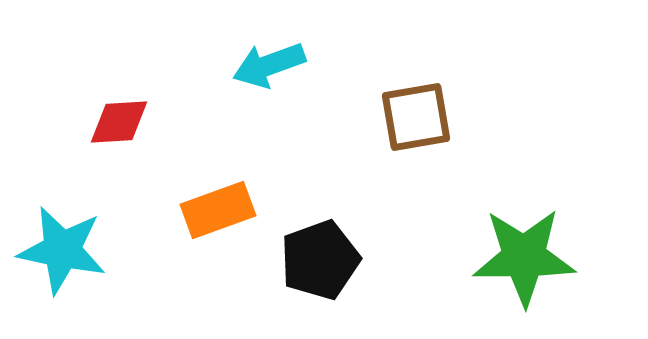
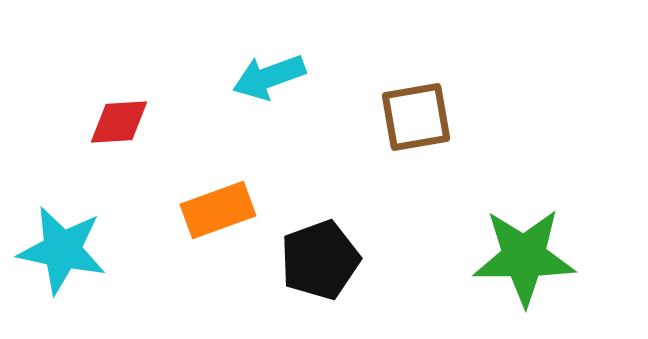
cyan arrow: moved 12 px down
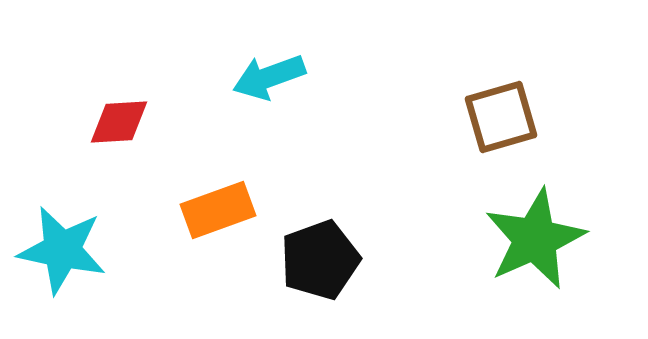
brown square: moved 85 px right; rotated 6 degrees counterclockwise
green star: moved 11 px right, 18 px up; rotated 24 degrees counterclockwise
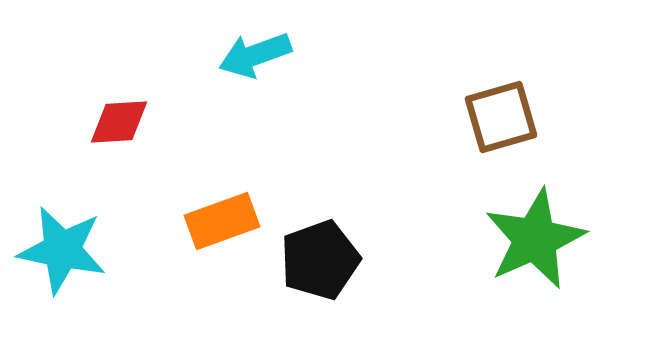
cyan arrow: moved 14 px left, 22 px up
orange rectangle: moved 4 px right, 11 px down
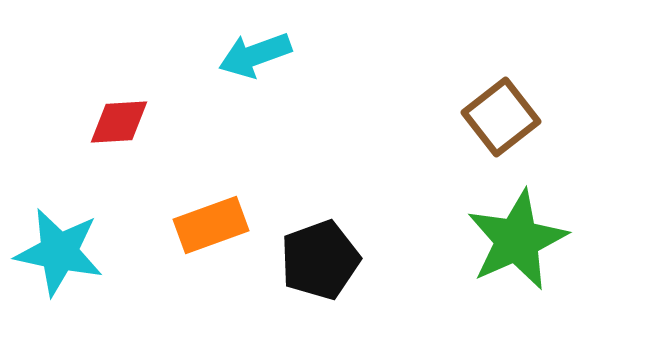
brown square: rotated 22 degrees counterclockwise
orange rectangle: moved 11 px left, 4 px down
green star: moved 18 px left, 1 px down
cyan star: moved 3 px left, 2 px down
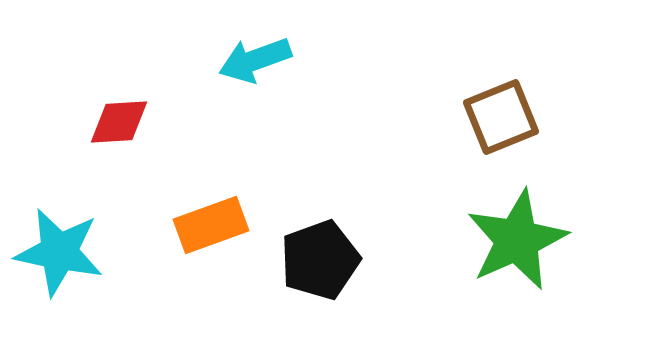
cyan arrow: moved 5 px down
brown square: rotated 16 degrees clockwise
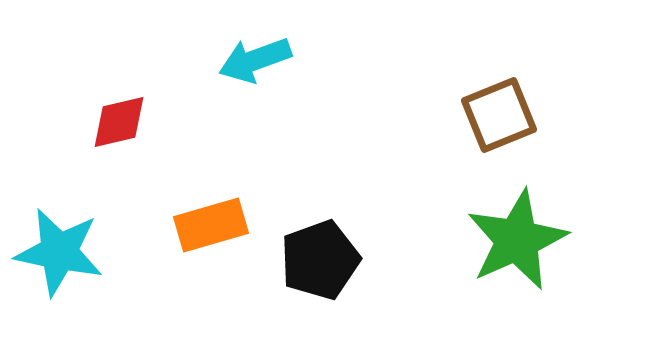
brown square: moved 2 px left, 2 px up
red diamond: rotated 10 degrees counterclockwise
orange rectangle: rotated 4 degrees clockwise
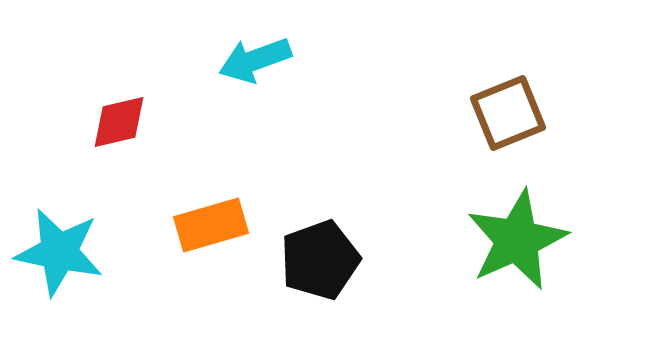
brown square: moved 9 px right, 2 px up
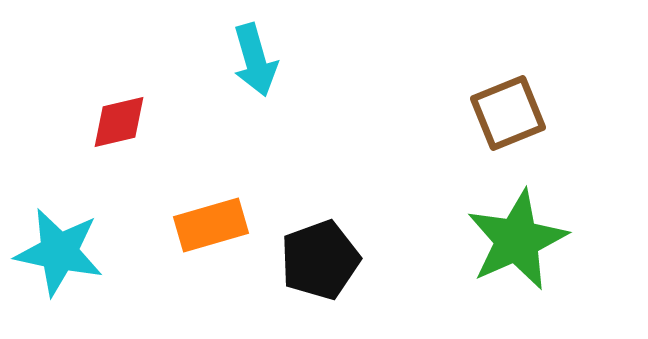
cyan arrow: rotated 86 degrees counterclockwise
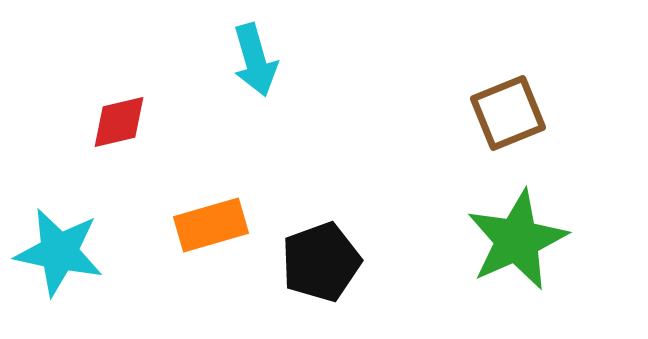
black pentagon: moved 1 px right, 2 px down
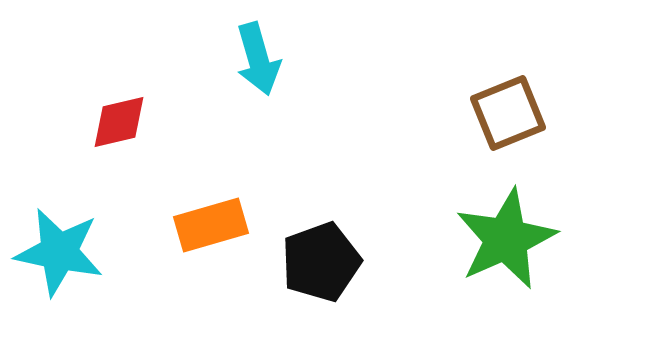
cyan arrow: moved 3 px right, 1 px up
green star: moved 11 px left, 1 px up
